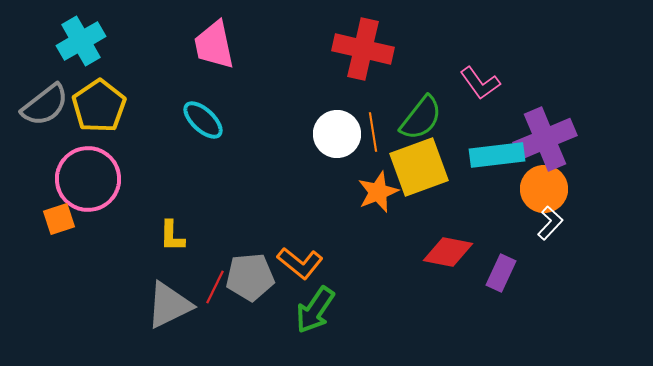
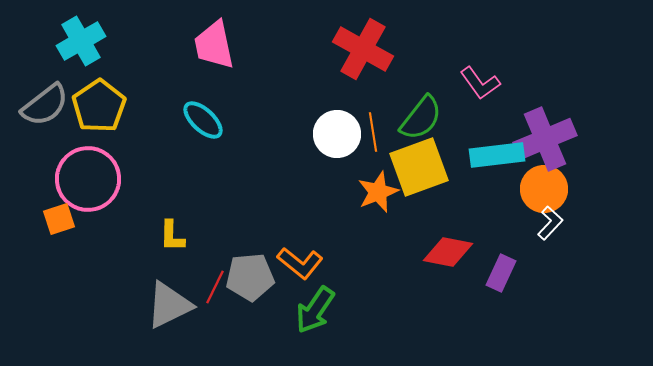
red cross: rotated 16 degrees clockwise
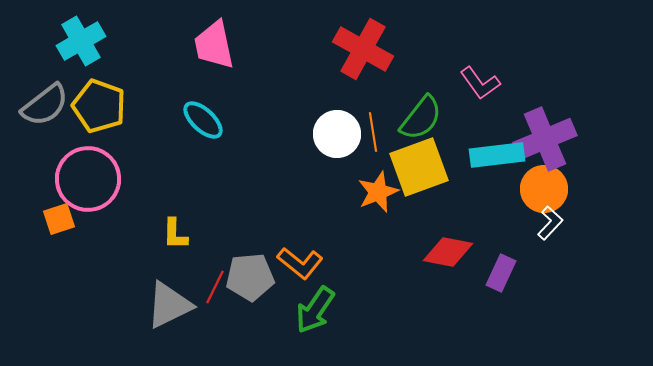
yellow pentagon: rotated 18 degrees counterclockwise
yellow L-shape: moved 3 px right, 2 px up
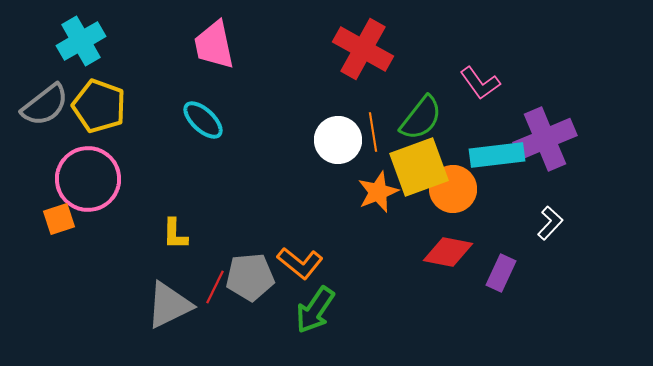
white circle: moved 1 px right, 6 px down
orange circle: moved 91 px left
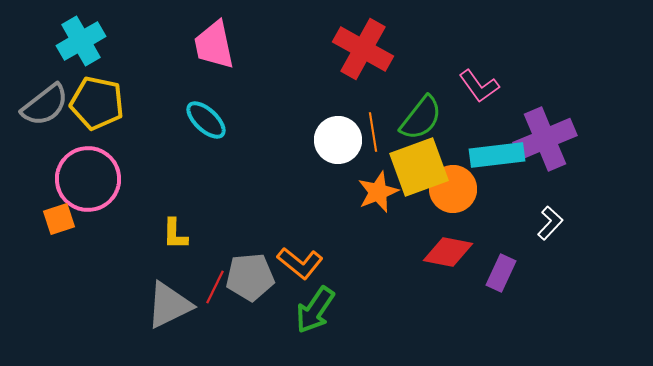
pink L-shape: moved 1 px left, 3 px down
yellow pentagon: moved 2 px left, 3 px up; rotated 8 degrees counterclockwise
cyan ellipse: moved 3 px right
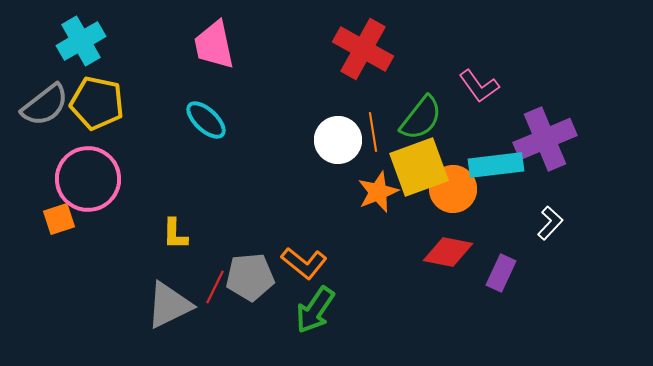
cyan rectangle: moved 1 px left, 10 px down
orange L-shape: moved 4 px right
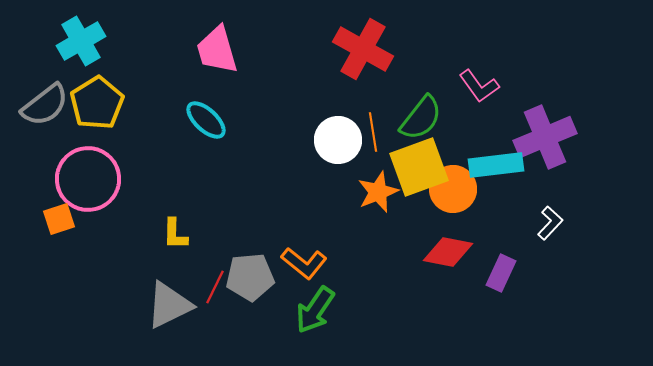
pink trapezoid: moved 3 px right, 5 px down; rotated 4 degrees counterclockwise
yellow pentagon: rotated 28 degrees clockwise
purple cross: moved 2 px up
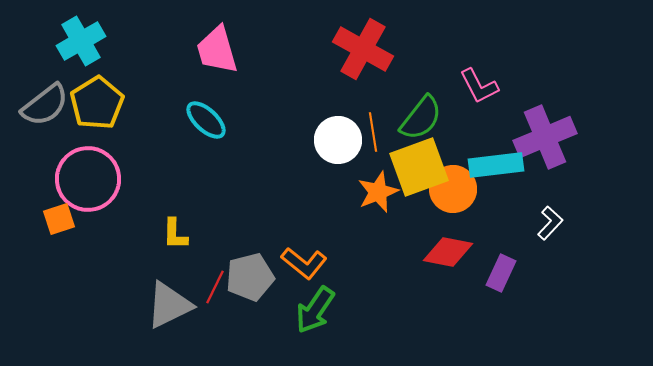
pink L-shape: rotated 9 degrees clockwise
gray pentagon: rotated 9 degrees counterclockwise
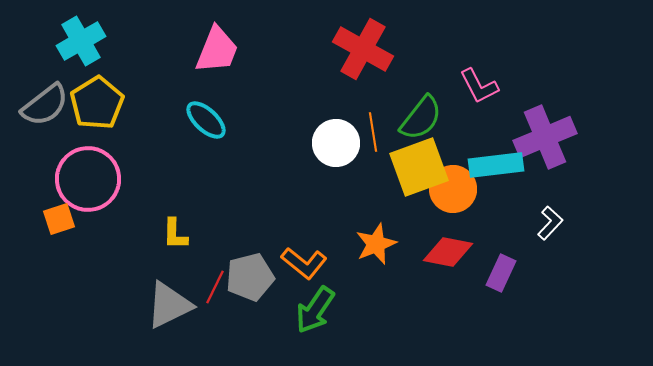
pink trapezoid: rotated 142 degrees counterclockwise
white circle: moved 2 px left, 3 px down
orange star: moved 2 px left, 52 px down
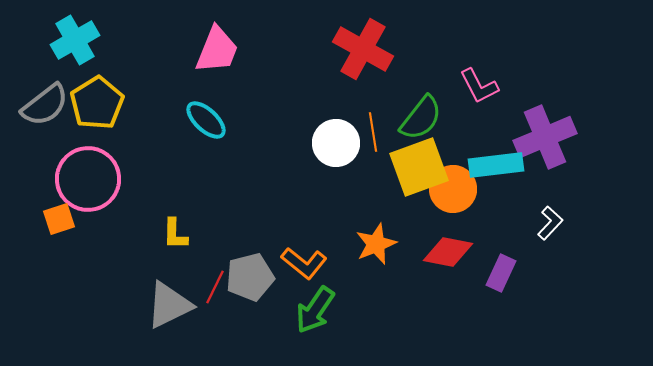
cyan cross: moved 6 px left, 1 px up
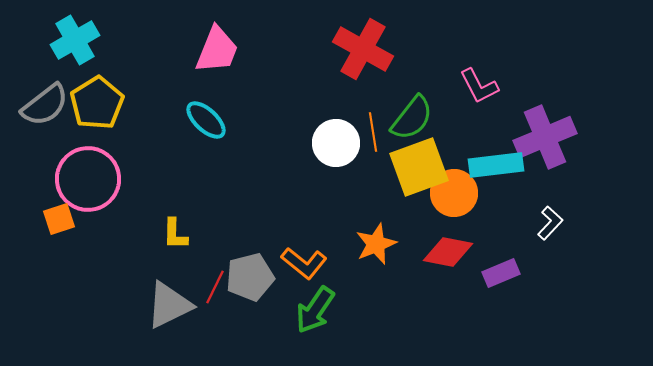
green semicircle: moved 9 px left
orange circle: moved 1 px right, 4 px down
purple rectangle: rotated 42 degrees clockwise
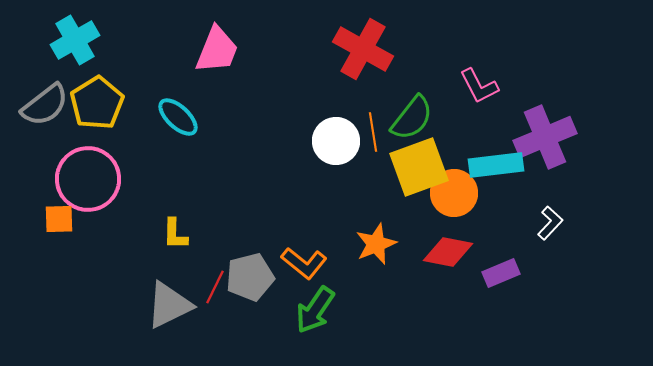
cyan ellipse: moved 28 px left, 3 px up
white circle: moved 2 px up
orange square: rotated 16 degrees clockwise
